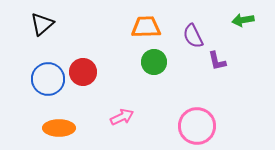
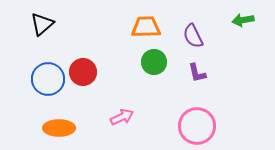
purple L-shape: moved 20 px left, 12 px down
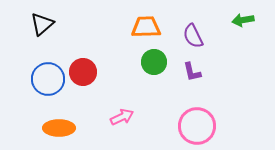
purple L-shape: moved 5 px left, 1 px up
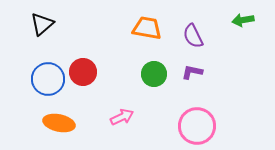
orange trapezoid: moved 1 px right, 1 px down; rotated 12 degrees clockwise
green circle: moved 12 px down
purple L-shape: rotated 115 degrees clockwise
orange ellipse: moved 5 px up; rotated 12 degrees clockwise
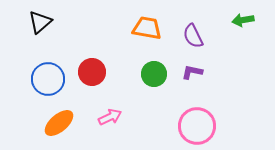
black triangle: moved 2 px left, 2 px up
red circle: moved 9 px right
pink arrow: moved 12 px left
orange ellipse: rotated 52 degrees counterclockwise
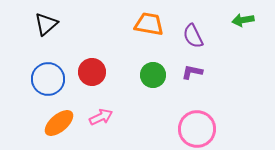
black triangle: moved 6 px right, 2 px down
orange trapezoid: moved 2 px right, 4 px up
green circle: moved 1 px left, 1 px down
pink arrow: moved 9 px left
pink circle: moved 3 px down
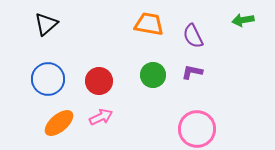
red circle: moved 7 px right, 9 px down
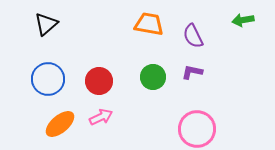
green circle: moved 2 px down
orange ellipse: moved 1 px right, 1 px down
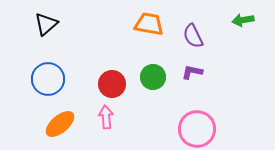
red circle: moved 13 px right, 3 px down
pink arrow: moved 5 px right; rotated 70 degrees counterclockwise
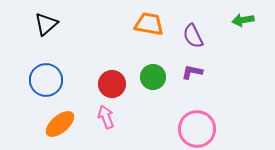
blue circle: moved 2 px left, 1 px down
pink arrow: rotated 15 degrees counterclockwise
